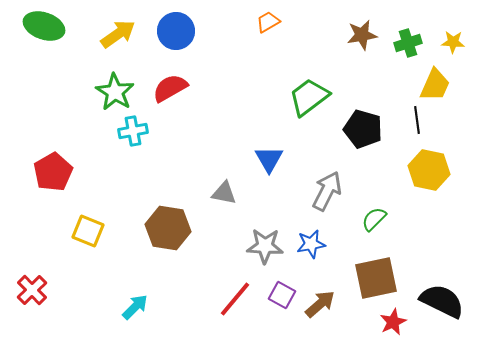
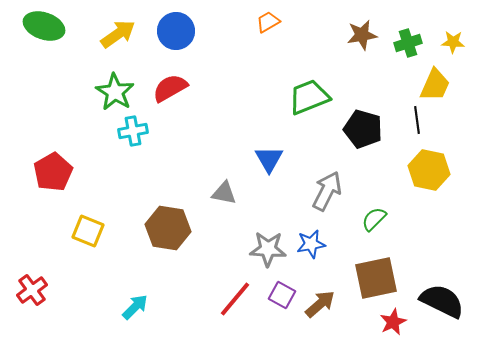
green trapezoid: rotated 15 degrees clockwise
gray star: moved 3 px right, 3 px down
red cross: rotated 8 degrees clockwise
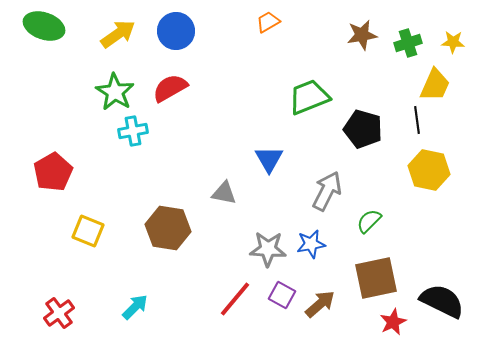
green semicircle: moved 5 px left, 2 px down
red cross: moved 27 px right, 23 px down
